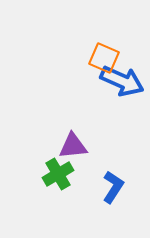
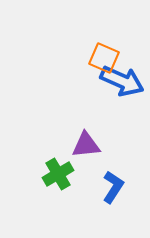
purple triangle: moved 13 px right, 1 px up
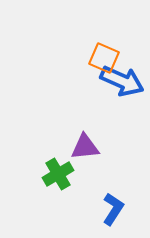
purple triangle: moved 1 px left, 2 px down
blue L-shape: moved 22 px down
